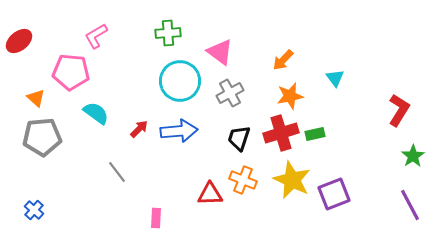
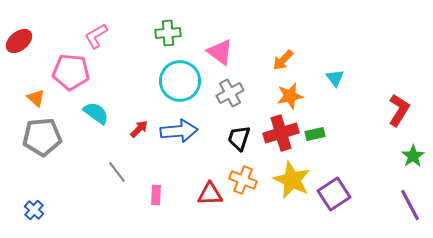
purple square: rotated 12 degrees counterclockwise
pink rectangle: moved 23 px up
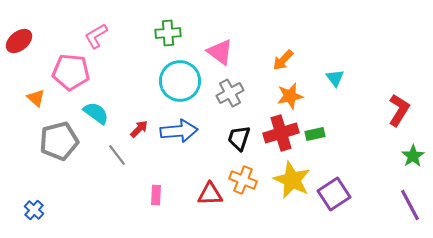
gray pentagon: moved 17 px right, 4 px down; rotated 9 degrees counterclockwise
gray line: moved 17 px up
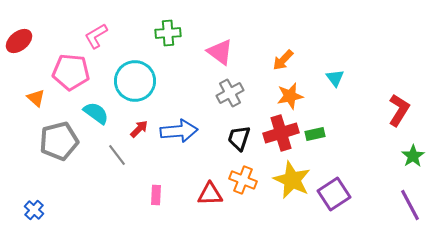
cyan circle: moved 45 px left
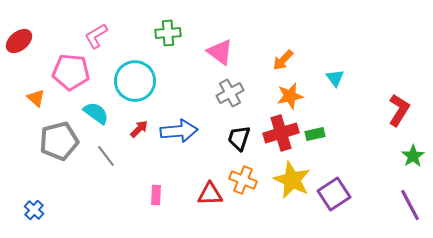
gray line: moved 11 px left, 1 px down
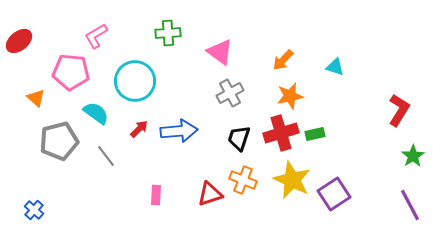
cyan triangle: moved 11 px up; rotated 36 degrees counterclockwise
red triangle: rotated 16 degrees counterclockwise
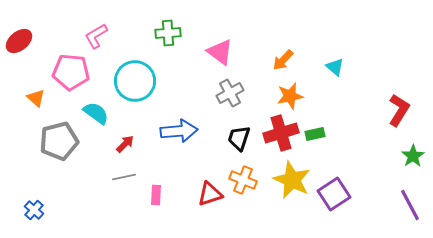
cyan triangle: rotated 24 degrees clockwise
red arrow: moved 14 px left, 15 px down
gray line: moved 18 px right, 21 px down; rotated 65 degrees counterclockwise
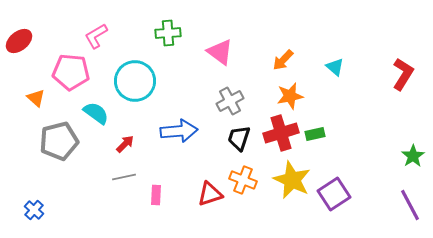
gray cross: moved 8 px down
red L-shape: moved 4 px right, 36 px up
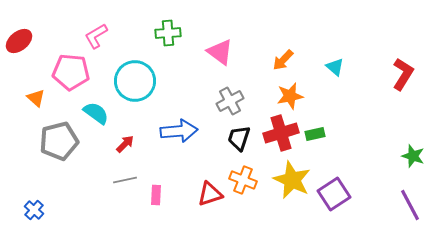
green star: rotated 20 degrees counterclockwise
gray line: moved 1 px right, 3 px down
